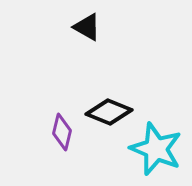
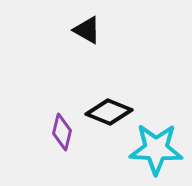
black triangle: moved 3 px down
cyan star: rotated 20 degrees counterclockwise
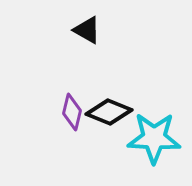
purple diamond: moved 10 px right, 20 px up
cyan star: moved 2 px left, 11 px up
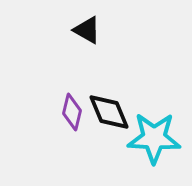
black diamond: rotated 45 degrees clockwise
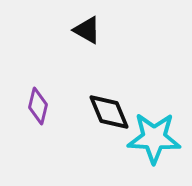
purple diamond: moved 34 px left, 6 px up
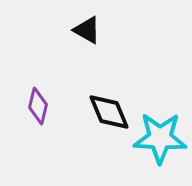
cyan star: moved 6 px right
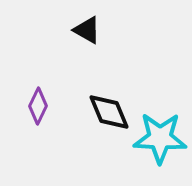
purple diamond: rotated 12 degrees clockwise
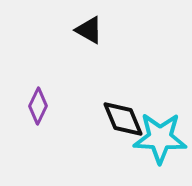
black triangle: moved 2 px right
black diamond: moved 14 px right, 7 px down
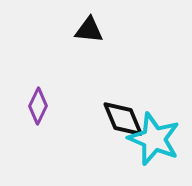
black triangle: rotated 24 degrees counterclockwise
cyan star: moved 6 px left, 1 px down; rotated 20 degrees clockwise
